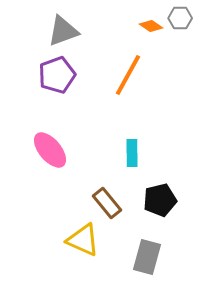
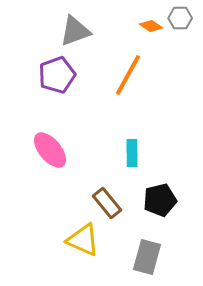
gray triangle: moved 12 px right
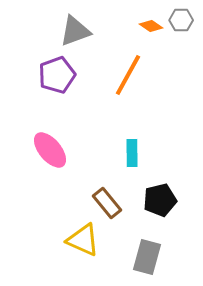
gray hexagon: moved 1 px right, 2 px down
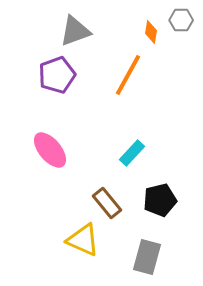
orange diamond: moved 6 px down; rotated 65 degrees clockwise
cyan rectangle: rotated 44 degrees clockwise
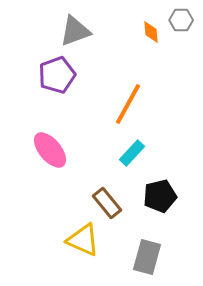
orange diamond: rotated 15 degrees counterclockwise
orange line: moved 29 px down
black pentagon: moved 4 px up
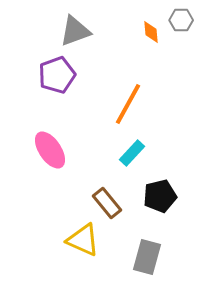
pink ellipse: rotated 6 degrees clockwise
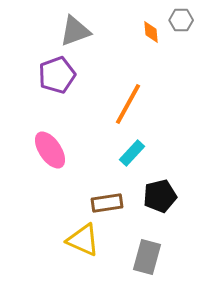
brown rectangle: rotated 60 degrees counterclockwise
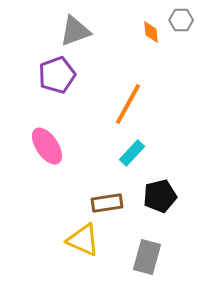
pink ellipse: moved 3 px left, 4 px up
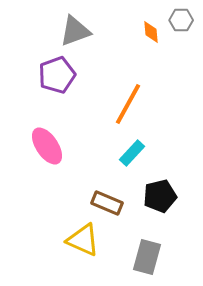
brown rectangle: rotated 32 degrees clockwise
